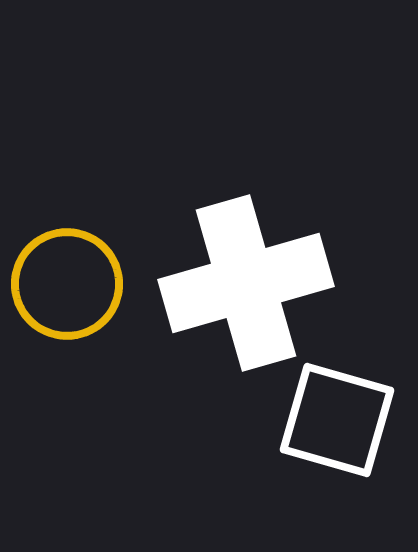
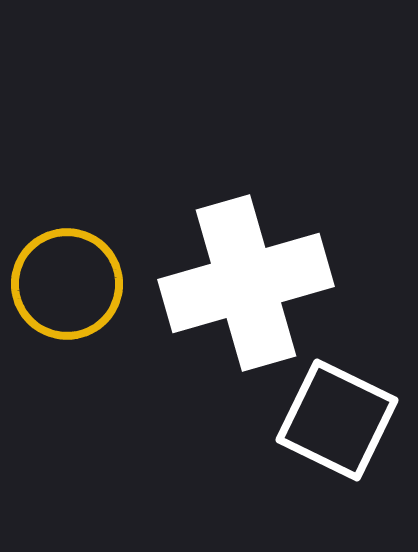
white square: rotated 10 degrees clockwise
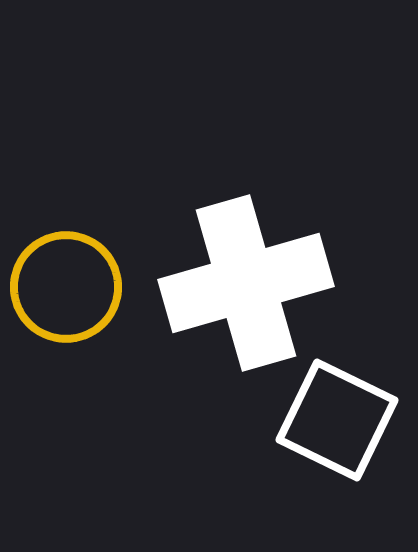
yellow circle: moved 1 px left, 3 px down
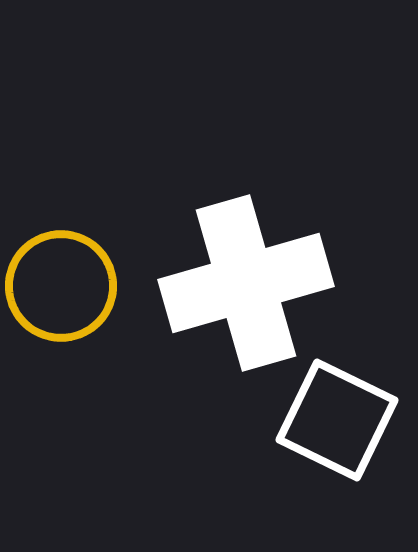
yellow circle: moved 5 px left, 1 px up
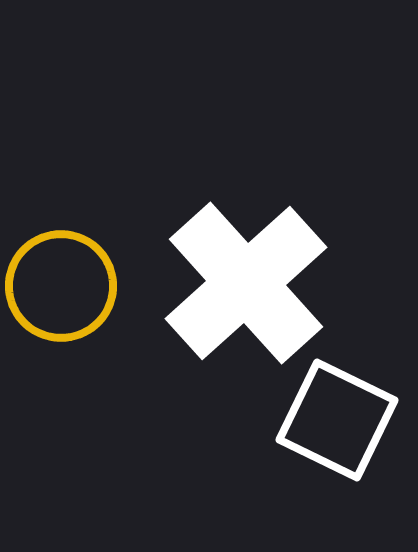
white cross: rotated 26 degrees counterclockwise
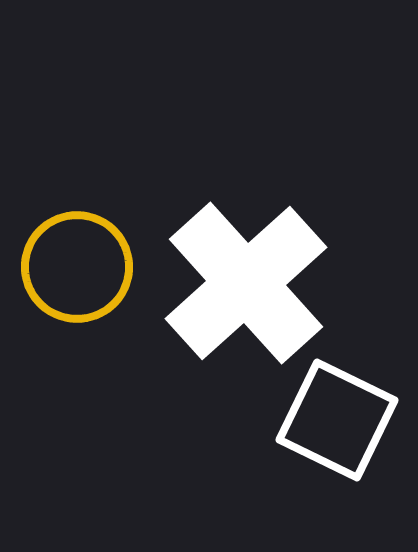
yellow circle: moved 16 px right, 19 px up
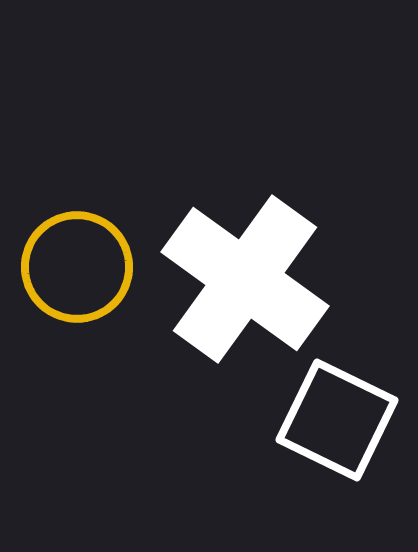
white cross: moved 1 px left, 4 px up; rotated 12 degrees counterclockwise
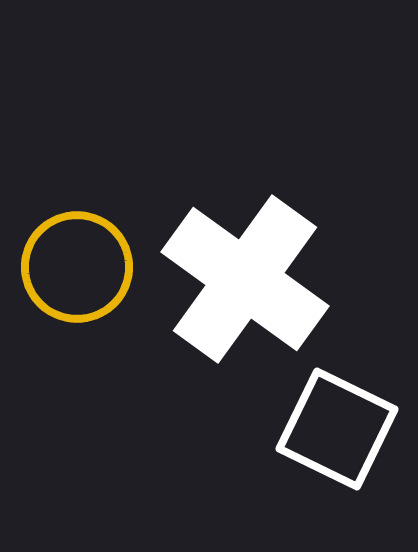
white square: moved 9 px down
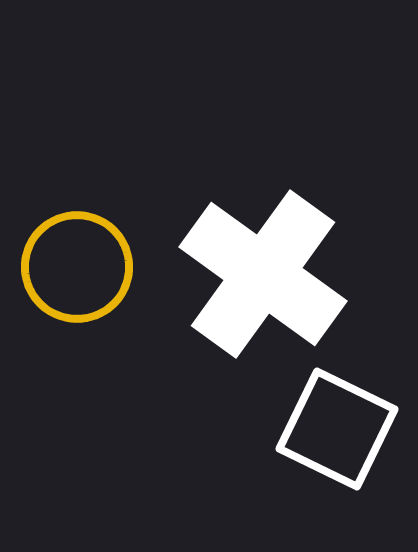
white cross: moved 18 px right, 5 px up
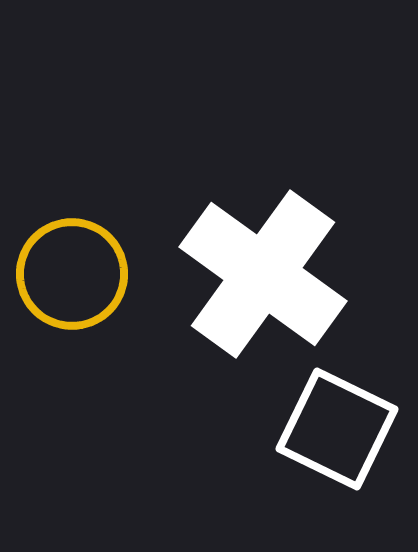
yellow circle: moved 5 px left, 7 px down
